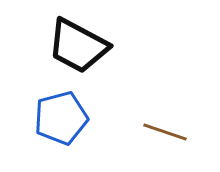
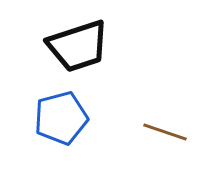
black trapezoid: rotated 46 degrees counterclockwise
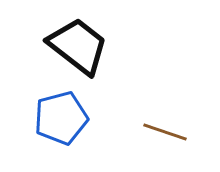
black trapezoid: rotated 124 degrees counterclockwise
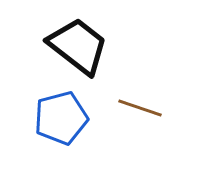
brown line: moved 25 px left, 24 px up
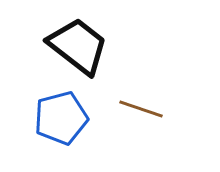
brown line: moved 1 px right, 1 px down
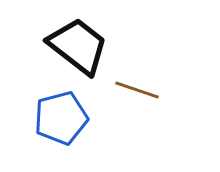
brown line: moved 4 px left, 19 px up
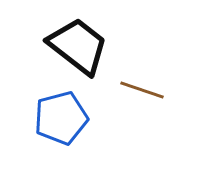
brown line: moved 5 px right
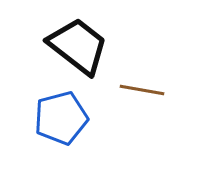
brown line: rotated 9 degrees counterclockwise
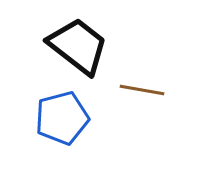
blue pentagon: moved 1 px right
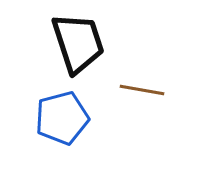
black trapezoid: moved 3 px up; rotated 34 degrees clockwise
